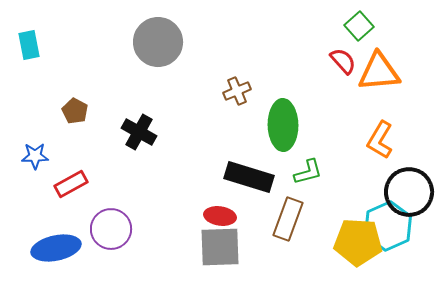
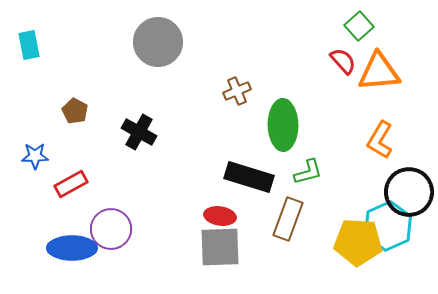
blue ellipse: moved 16 px right; rotated 12 degrees clockwise
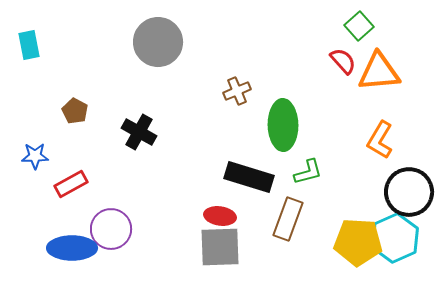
cyan hexagon: moved 7 px right, 12 px down
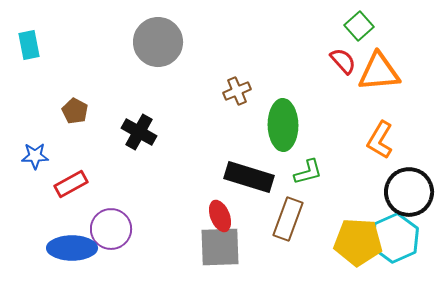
red ellipse: rotated 60 degrees clockwise
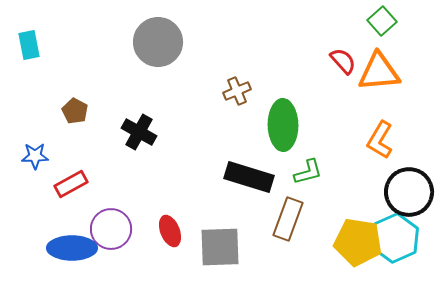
green square: moved 23 px right, 5 px up
red ellipse: moved 50 px left, 15 px down
yellow pentagon: rotated 6 degrees clockwise
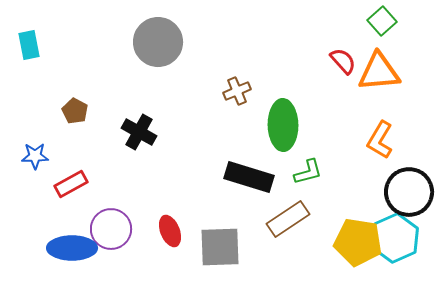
brown rectangle: rotated 36 degrees clockwise
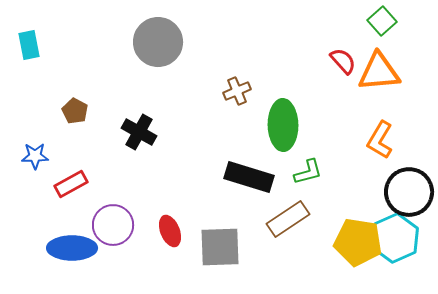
purple circle: moved 2 px right, 4 px up
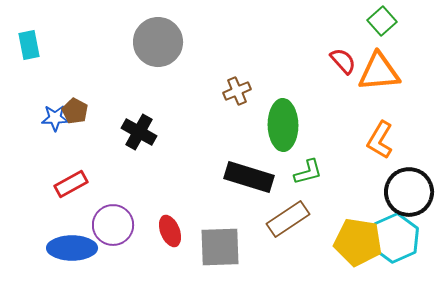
blue star: moved 20 px right, 38 px up
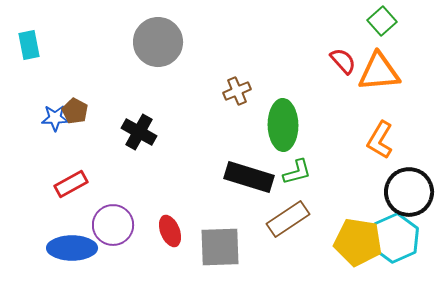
green L-shape: moved 11 px left
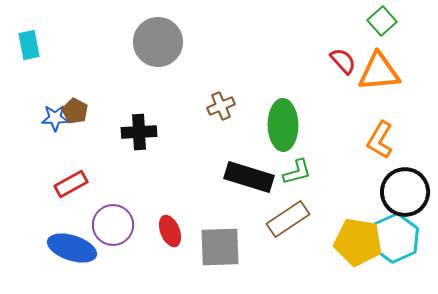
brown cross: moved 16 px left, 15 px down
black cross: rotated 32 degrees counterclockwise
black circle: moved 4 px left
blue ellipse: rotated 18 degrees clockwise
